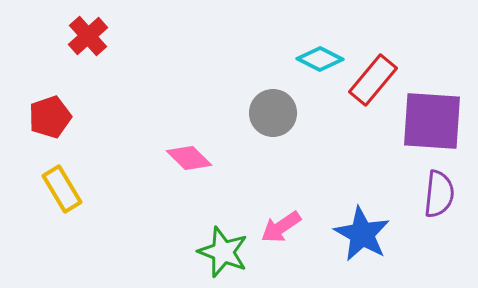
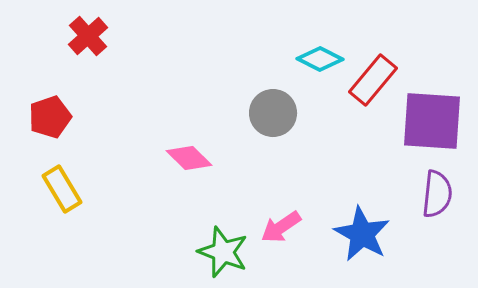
purple semicircle: moved 2 px left
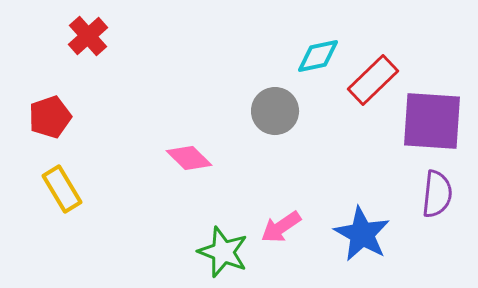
cyan diamond: moved 2 px left, 3 px up; rotated 39 degrees counterclockwise
red rectangle: rotated 6 degrees clockwise
gray circle: moved 2 px right, 2 px up
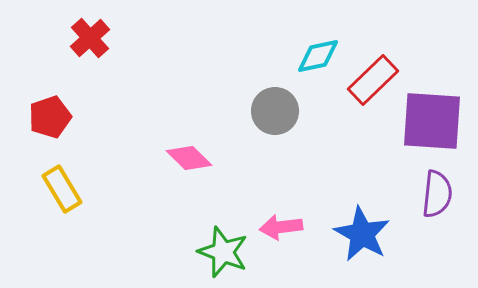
red cross: moved 2 px right, 2 px down
pink arrow: rotated 27 degrees clockwise
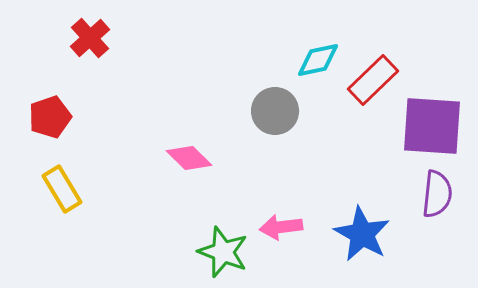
cyan diamond: moved 4 px down
purple square: moved 5 px down
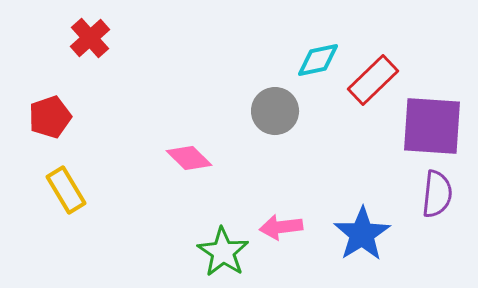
yellow rectangle: moved 4 px right, 1 px down
blue star: rotated 10 degrees clockwise
green star: rotated 12 degrees clockwise
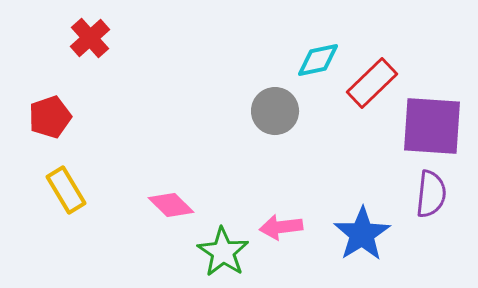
red rectangle: moved 1 px left, 3 px down
pink diamond: moved 18 px left, 47 px down
purple semicircle: moved 6 px left
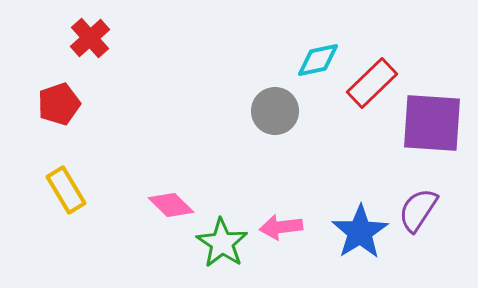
red pentagon: moved 9 px right, 13 px up
purple square: moved 3 px up
purple semicircle: moved 13 px left, 16 px down; rotated 153 degrees counterclockwise
blue star: moved 2 px left, 2 px up
green star: moved 1 px left, 9 px up
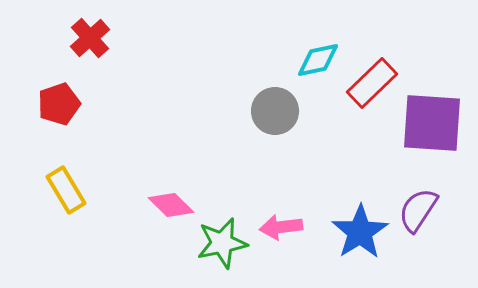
green star: rotated 27 degrees clockwise
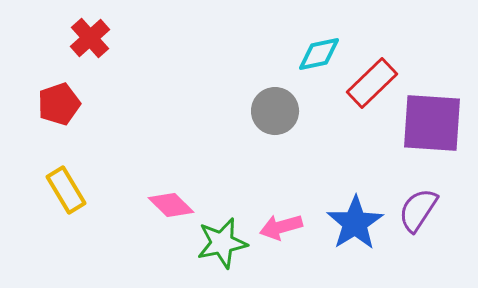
cyan diamond: moved 1 px right, 6 px up
pink arrow: rotated 9 degrees counterclockwise
blue star: moved 5 px left, 9 px up
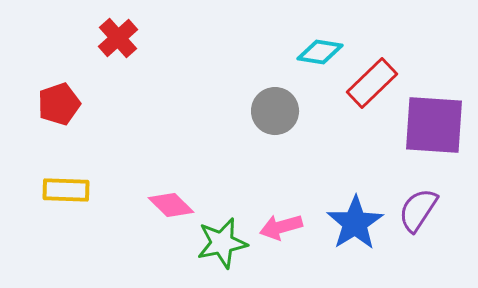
red cross: moved 28 px right
cyan diamond: moved 1 px right, 2 px up; rotated 21 degrees clockwise
purple square: moved 2 px right, 2 px down
yellow rectangle: rotated 57 degrees counterclockwise
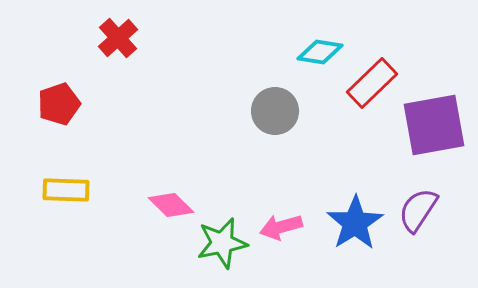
purple square: rotated 14 degrees counterclockwise
